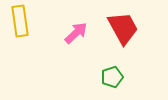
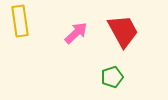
red trapezoid: moved 3 px down
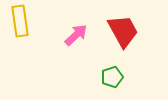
pink arrow: moved 2 px down
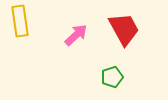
red trapezoid: moved 1 px right, 2 px up
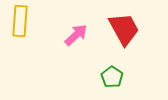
yellow rectangle: rotated 12 degrees clockwise
green pentagon: rotated 20 degrees counterclockwise
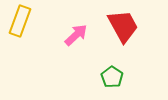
yellow rectangle: rotated 16 degrees clockwise
red trapezoid: moved 1 px left, 3 px up
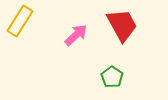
yellow rectangle: rotated 12 degrees clockwise
red trapezoid: moved 1 px left, 1 px up
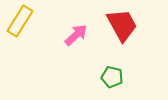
green pentagon: rotated 20 degrees counterclockwise
